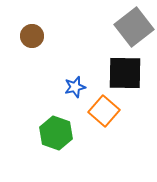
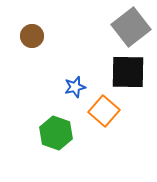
gray square: moved 3 px left
black square: moved 3 px right, 1 px up
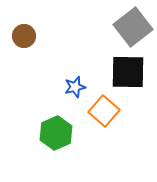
gray square: moved 2 px right
brown circle: moved 8 px left
green hexagon: rotated 16 degrees clockwise
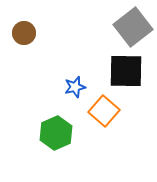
brown circle: moved 3 px up
black square: moved 2 px left, 1 px up
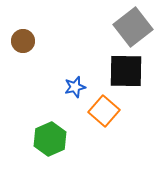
brown circle: moved 1 px left, 8 px down
green hexagon: moved 6 px left, 6 px down
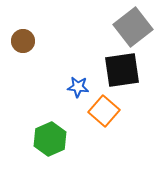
black square: moved 4 px left, 1 px up; rotated 9 degrees counterclockwise
blue star: moved 3 px right; rotated 20 degrees clockwise
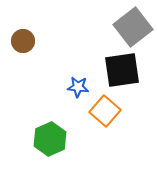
orange square: moved 1 px right
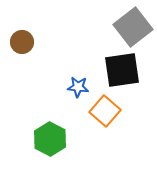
brown circle: moved 1 px left, 1 px down
green hexagon: rotated 8 degrees counterclockwise
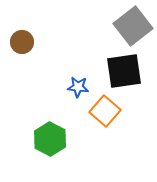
gray square: moved 1 px up
black square: moved 2 px right, 1 px down
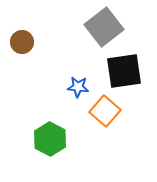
gray square: moved 29 px left, 1 px down
